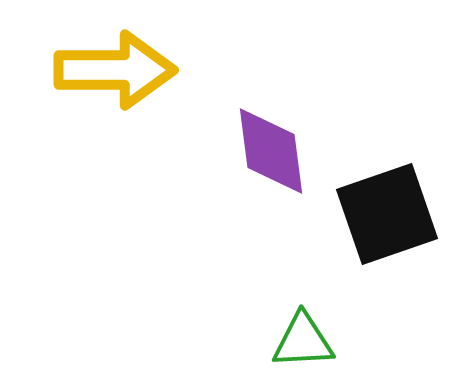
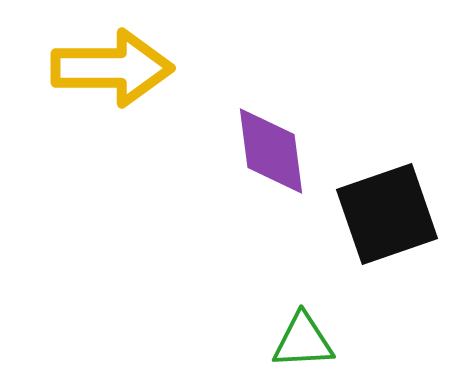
yellow arrow: moved 3 px left, 2 px up
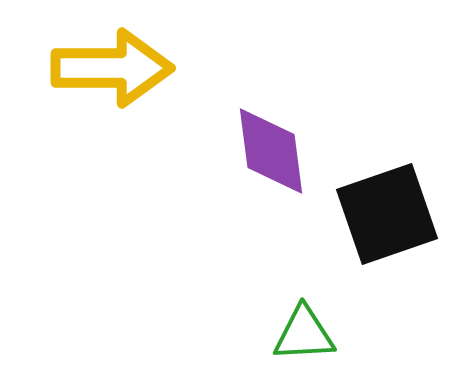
green triangle: moved 1 px right, 7 px up
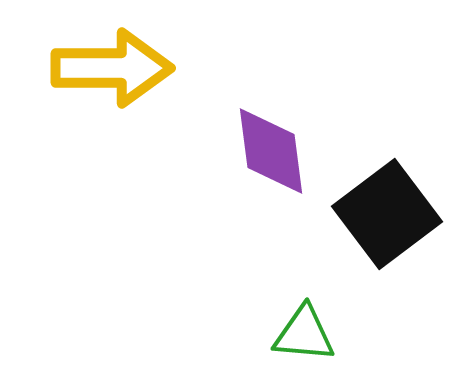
black square: rotated 18 degrees counterclockwise
green triangle: rotated 8 degrees clockwise
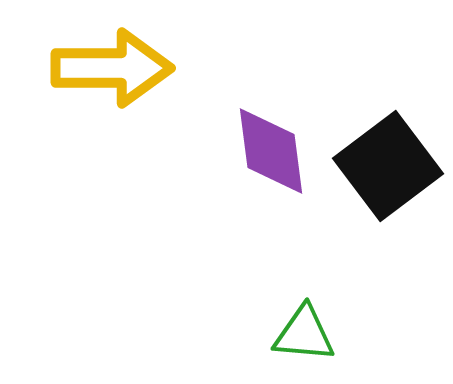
black square: moved 1 px right, 48 px up
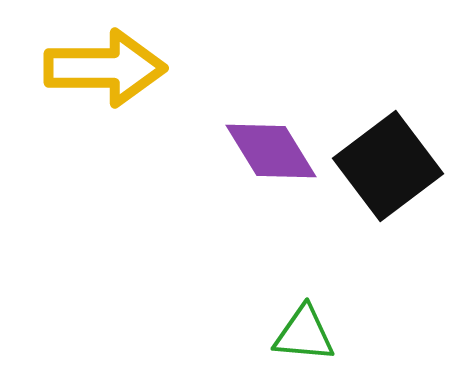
yellow arrow: moved 7 px left
purple diamond: rotated 24 degrees counterclockwise
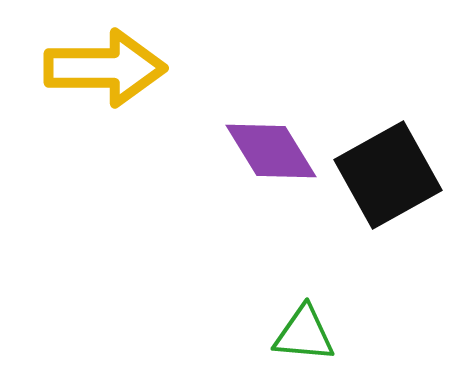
black square: moved 9 px down; rotated 8 degrees clockwise
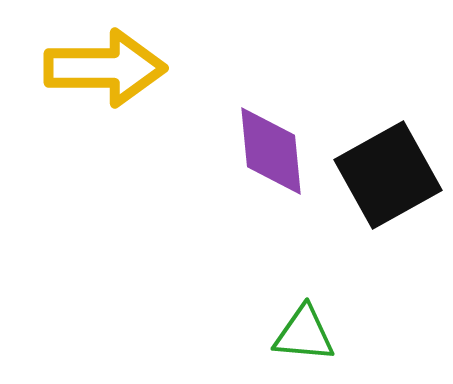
purple diamond: rotated 26 degrees clockwise
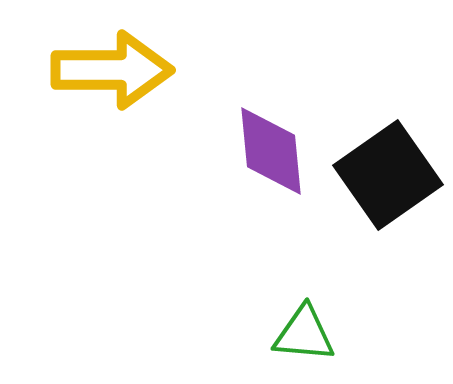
yellow arrow: moved 7 px right, 2 px down
black square: rotated 6 degrees counterclockwise
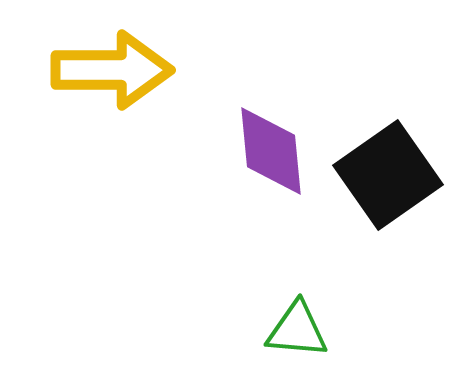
green triangle: moved 7 px left, 4 px up
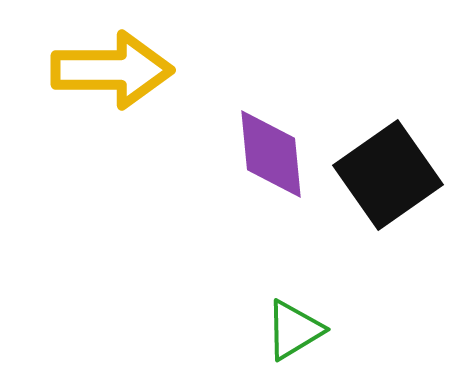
purple diamond: moved 3 px down
green triangle: moved 3 px left; rotated 36 degrees counterclockwise
